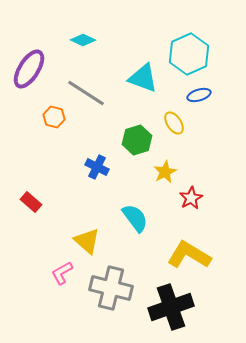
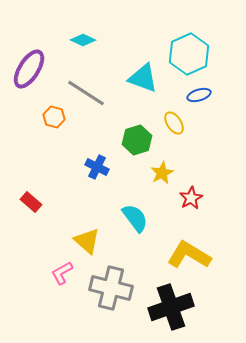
yellow star: moved 3 px left, 1 px down
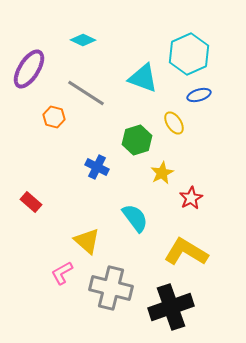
yellow L-shape: moved 3 px left, 3 px up
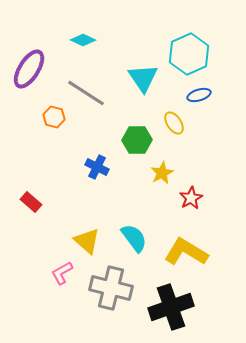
cyan triangle: rotated 36 degrees clockwise
green hexagon: rotated 16 degrees clockwise
cyan semicircle: moved 1 px left, 20 px down
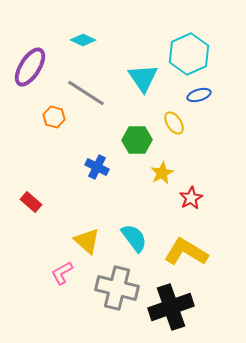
purple ellipse: moved 1 px right, 2 px up
gray cross: moved 6 px right
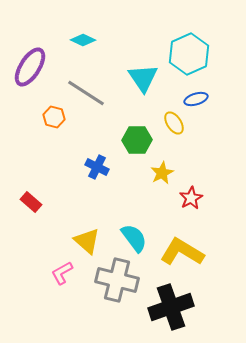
blue ellipse: moved 3 px left, 4 px down
yellow L-shape: moved 4 px left
gray cross: moved 8 px up
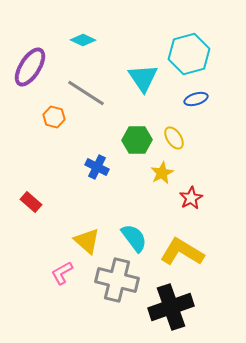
cyan hexagon: rotated 9 degrees clockwise
yellow ellipse: moved 15 px down
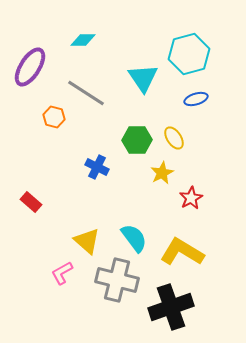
cyan diamond: rotated 25 degrees counterclockwise
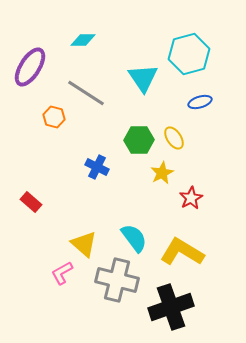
blue ellipse: moved 4 px right, 3 px down
green hexagon: moved 2 px right
yellow triangle: moved 3 px left, 3 px down
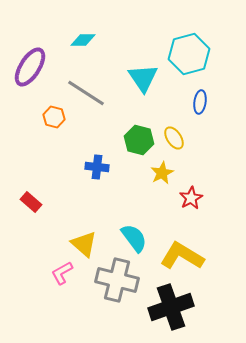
blue ellipse: rotated 65 degrees counterclockwise
green hexagon: rotated 16 degrees clockwise
blue cross: rotated 20 degrees counterclockwise
yellow L-shape: moved 4 px down
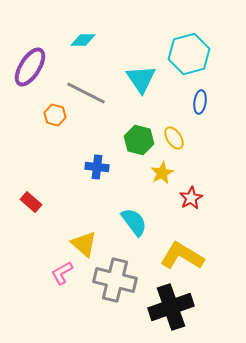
cyan triangle: moved 2 px left, 1 px down
gray line: rotated 6 degrees counterclockwise
orange hexagon: moved 1 px right, 2 px up
cyan semicircle: moved 16 px up
gray cross: moved 2 px left
